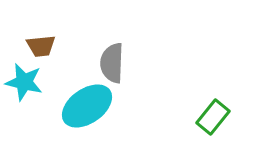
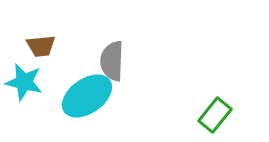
gray semicircle: moved 2 px up
cyan ellipse: moved 10 px up
green rectangle: moved 2 px right, 2 px up
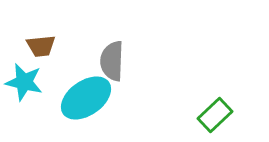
cyan ellipse: moved 1 px left, 2 px down
green rectangle: rotated 8 degrees clockwise
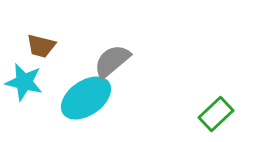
brown trapezoid: rotated 20 degrees clockwise
gray semicircle: rotated 48 degrees clockwise
green rectangle: moved 1 px right, 1 px up
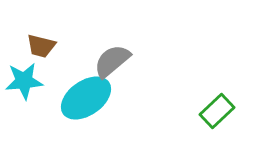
cyan star: moved 1 px up; rotated 18 degrees counterclockwise
green rectangle: moved 1 px right, 3 px up
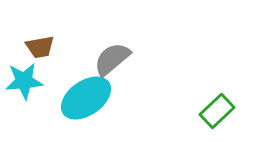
brown trapezoid: moved 1 px left, 1 px down; rotated 24 degrees counterclockwise
gray semicircle: moved 2 px up
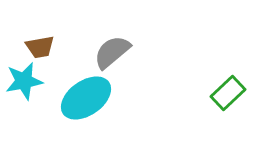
gray semicircle: moved 7 px up
cyan star: rotated 6 degrees counterclockwise
green rectangle: moved 11 px right, 18 px up
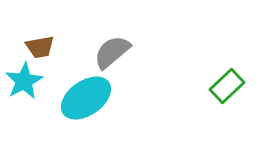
cyan star: rotated 18 degrees counterclockwise
green rectangle: moved 1 px left, 7 px up
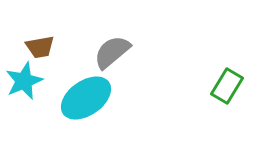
cyan star: rotated 6 degrees clockwise
green rectangle: rotated 16 degrees counterclockwise
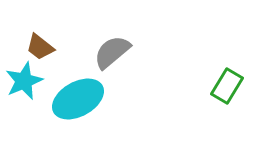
brown trapezoid: rotated 48 degrees clockwise
cyan ellipse: moved 8 px left, 1 px down; rotated 6 degrees clockwise
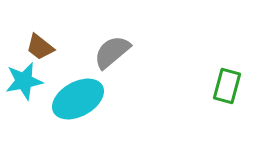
cyan star: rotated 12 degrees clockwise
green rectangle: rotated 16 degrees counterclockwise
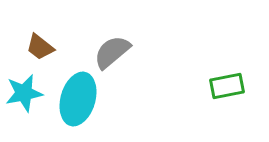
cyan star: moved 12 px down
green rectangle: rotated 64 degrees clockwise
cyan ellipse: rotated 45 degrees counterclockwise
